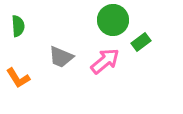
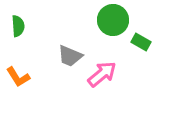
green rectangle: rotated 66 degrees clockwise
gray trapezoid: moved 9 px right, 1 px up
pink arrow: moved 3 px left, 13 px down
orange L-shape: moved 1 px up
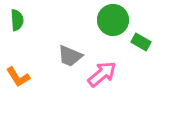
green semicircle: moved 1 px left, 6 px up
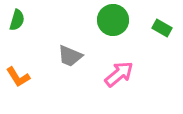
green semicircle: rotated 20 degrees clockwise
green rectangle: moved 21 px right, 14 px up
pink arrow: moved 17 px right
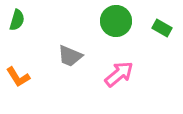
green circle: moved 3 px right, 1 px down
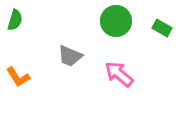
green semicircle: moved 2 px left
pink arrow: rotated 100 degrees counterclockwise
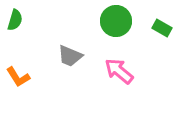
pink arrow: moved 3 px up
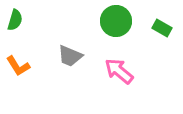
orange L-shape: moved 11 px up
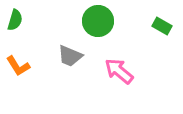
green circle: moved 18 px left
green rectangle: moved 2 px up
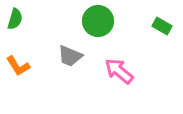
green semicircle: moved 1 px up
